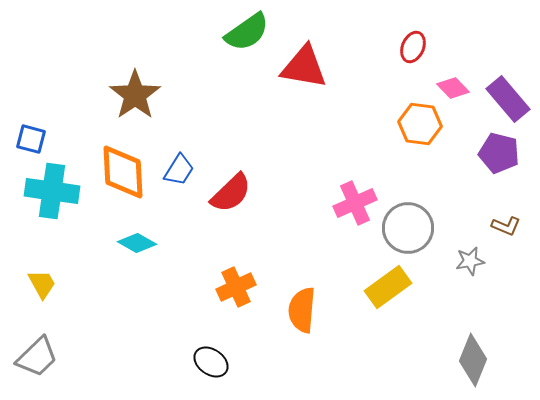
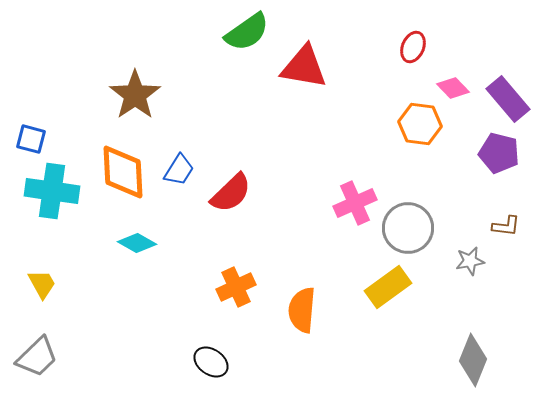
brown L-shape: rotated 16 degrees counterclockwise
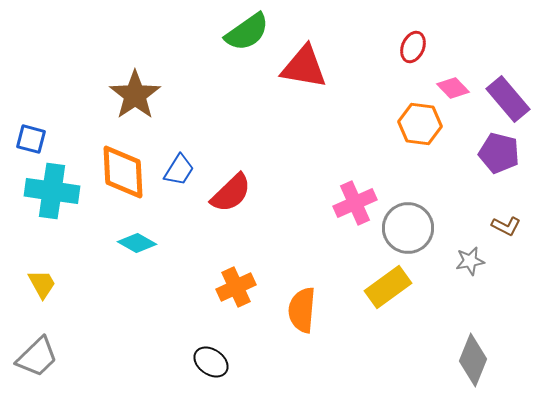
brown L-shape: rotated 20 degrees clockwise
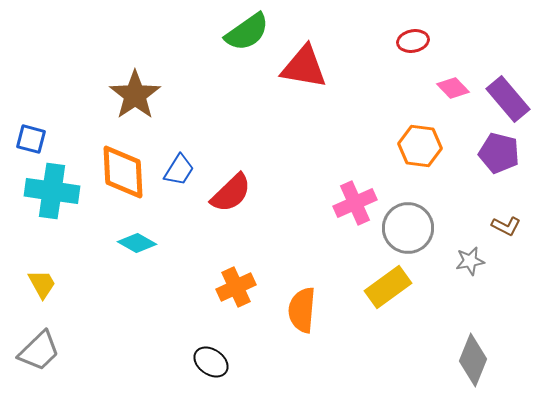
red ellipse: moved 6 px up; rotated 56 degrees clockwise
orange hexagon: moved 22 px down
gray trapezoid: moved 2 px right, 6 px up
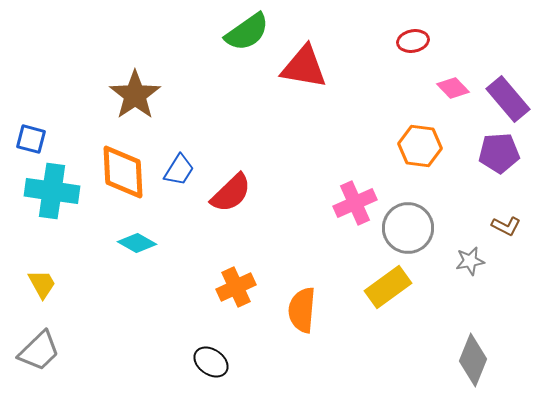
purple pentagon: rotated 18 degrees counterclockwise
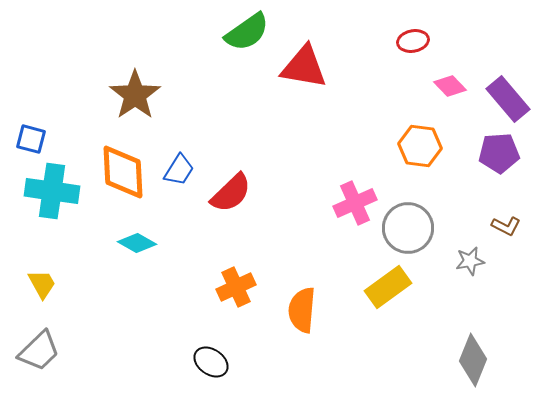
pink diamond: moved 3 px left, 2 px up
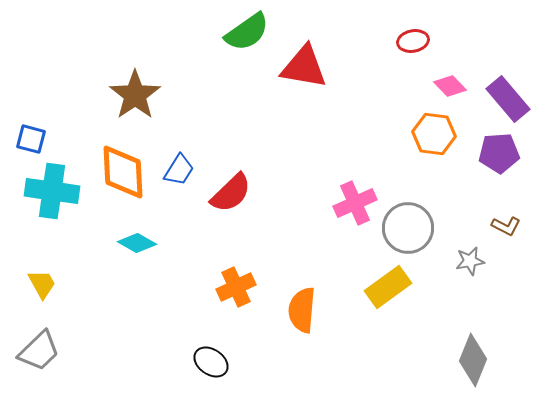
orange hexagon: moved 14 px right, 12 px up
